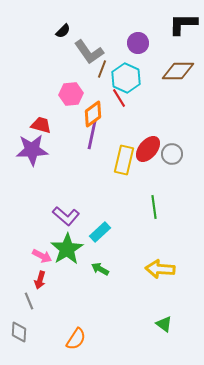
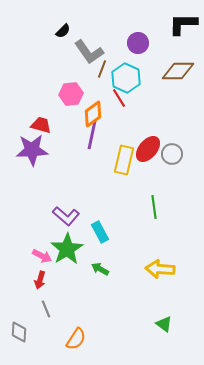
cyan rectangle: rotated 75 degrees counterclockwise
gray line: moved 17 px right, 8 px down
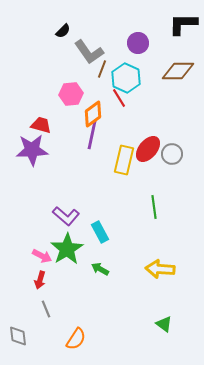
gray diamond: moved 1 px left, 4 px down; rotated 10 degrees counterclockwise
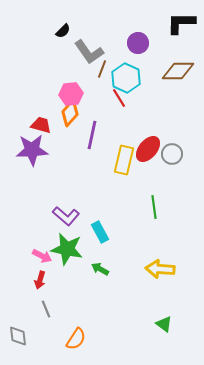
black L-shape: moved 2 px left, 1 px up
orange diamond: moved 23 px left, 1 px up; rotated 12 degrees counterclockwise
green star: rotated 28 degrees counterclockwise
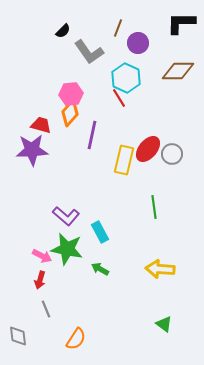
brown line: moved 16 px right, 41 px up
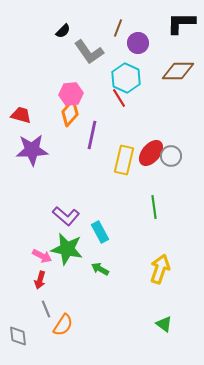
red trapezoid: moved 20 px left, 10 px up
red ellipse: moved 3 px right, 4 px down
gray circle: moved 1 px left, 2 px down
yellow arrow: rotated 104 degrees clockwise
orange semicircle: moved 13 px left, 14 px up
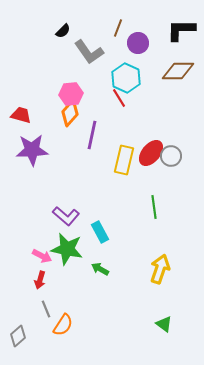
black L-shape: moved 7 px down
gray diamond: rotated 55 degrees clockwise
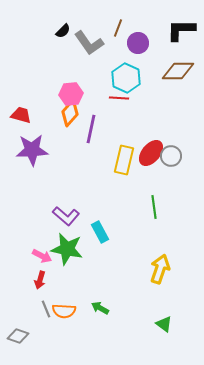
gray L-shape: moved 9 px up
red line: rotated 54 degrees counterclockwise
purple line: moved 1 px left, 6 px up
green arrow: moved 39 px down
orange semicircle: moved 1 px right, 14 px up; rotated 60 degrees clockwise
gray diamond: rotated 60 degrees clockwise
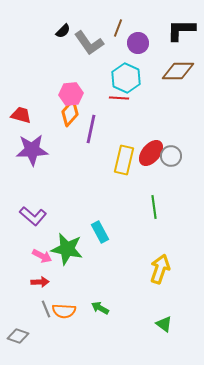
purple L-shape: moved 33 px left
red arrow: moved 2 px down; rotated 108 degrees counterclockwise
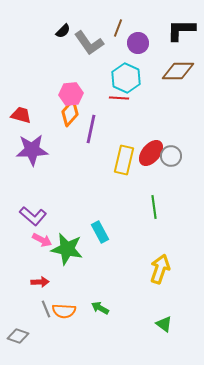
pink arrow: moved 16 px up
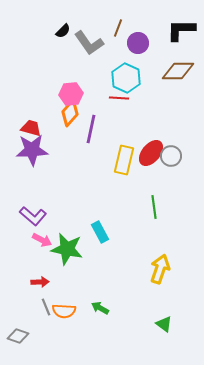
red trapezoid: moved 10 px right, 13 px down
gray line: moved 2 px up
